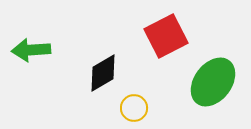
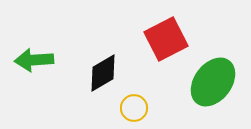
red square: moved 3 px down
green arrow: moved 3 px right, 10 px down
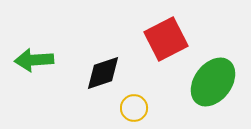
black diamond: rotated 12 degrees clockwise
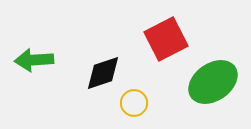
green ellipse: rotated 18 degrees clockwise
yellow circle: moved 5 px up
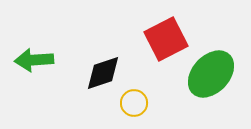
green ellipse: moved 2 px left, 8 px up; rotated 12 degrees counterclockwise
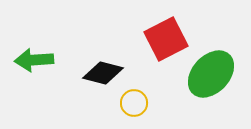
black diamond: rotated 33 degrees clockwise
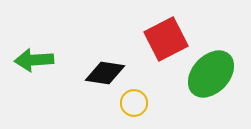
black diamond: moved 2 px right; rotated 6 degrees counterclockwise
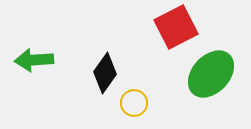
red square: moved 10 px right, 12 px up
black diamond: rotated 63 degrees counterclockwise
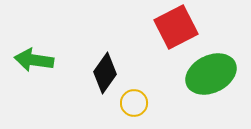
green arrow: rotated 12 degrees clockwise
green ellipse: rotated 21 degrees clockwise
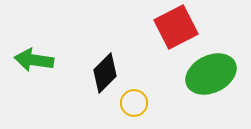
black diamond: rotated 9 degrees clockwise
